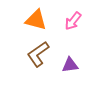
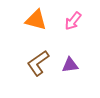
brown L-shape: moved 9 px down
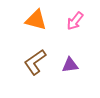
pink arrow: moved 2 px right
brown L-shape: moved 3 px left, 1 px up
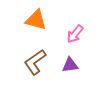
pink arrow: moved 13 px down
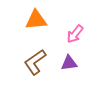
orange triangle: rotated 20 degrees counterclockwise
purple triangle: moved 1 px left, 2 px up
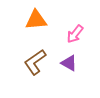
purple triangle: rotated 36 degrees clockwise
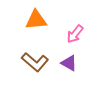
brown L-shape: rotated 104 degrees counterclockwise
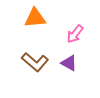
orange triangle: moved 1 px left, 2 px up
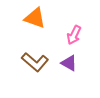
orange triangle: rotated 25 degrees clockwise
pink arrow: moved 1 px left, 1 px down; rotated 12 degrees counterclockwise
